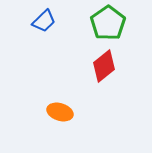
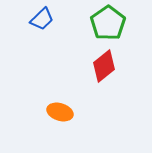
blue trapezoid: moved 2 px left, 2 px up
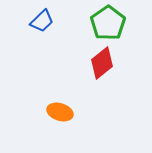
blue trapezoid: moved 2 px down
red diamond: moved 2 px left, 3 px up
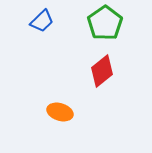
green pentagon: moved 3 px left
red diamond: moved 8 px down
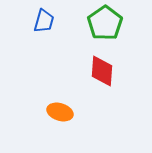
blue trapezoid: moved 2 px right; rotated 30 degrees counterclockwise
red diamond: rotated 48 degrees counterclockwise
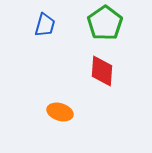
blue trapezoid: moved 1 px right, 4 px down
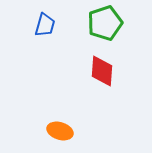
green pentagon: rotated 16 degrees clockwise
orange ellipse: moved 19 px down
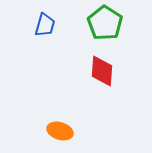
green pentagon: rotated 20 degrees counterclockwise
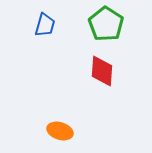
green pentagon: moved 1 px right, 1 px down
